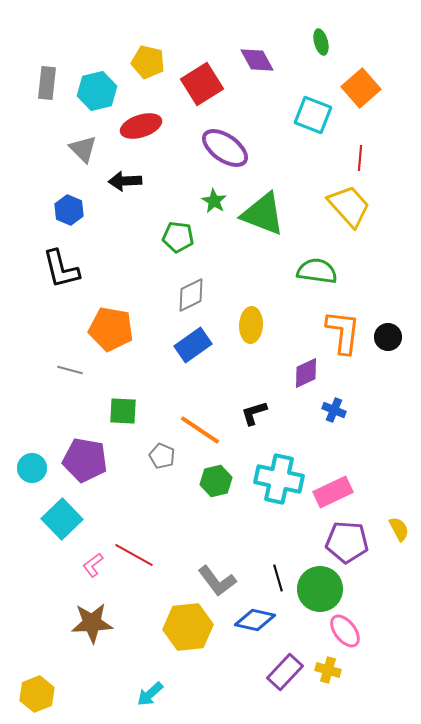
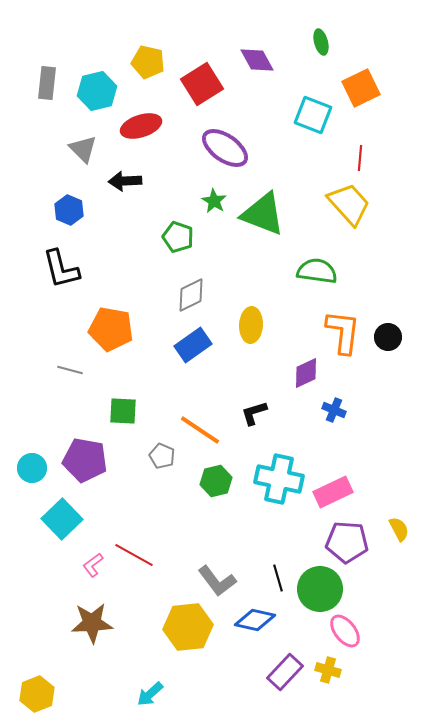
orange square at (361, 88): rotated 15 degrees clockwise
yellow trapezoid at (349, 206): moved 2 px up
green pentagon at (178, 237): rotated 12 degrees clockwise
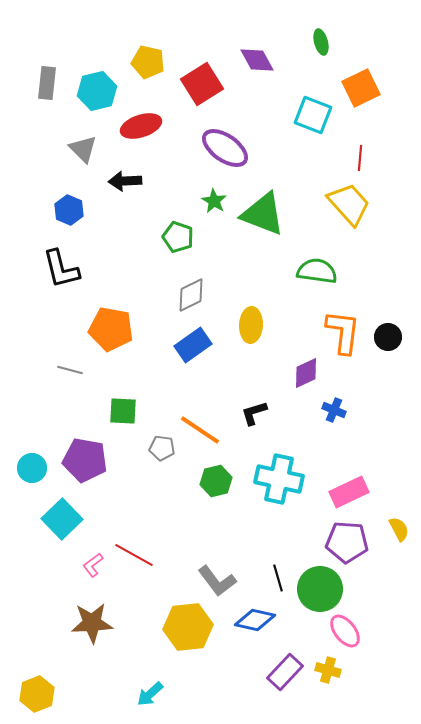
gray pentagon at (162, 456): moved 8 px up; rotated 15 degrees counterclockwise
pink rectangle at (333, 492): moved 16 px right
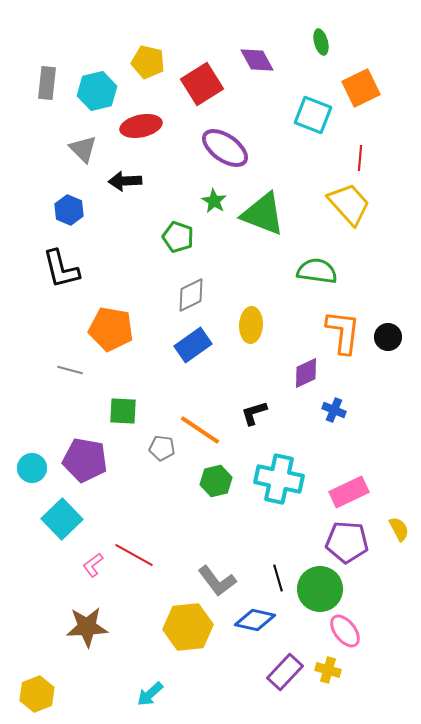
red ellipse at (141, 126): rotated 6 degrees clockwise
brown star at (92, 623): moved 5 px left, 4 px down
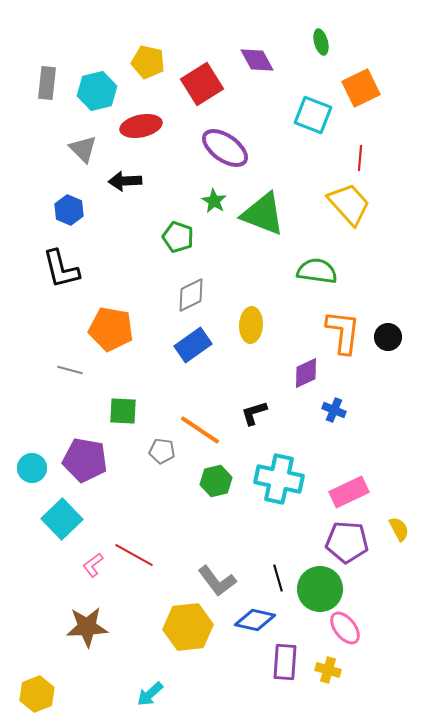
gray pentagon at (162, 448): moved 3 px down
pink ellipse at (345, 631): moved 3 px up
purple rectangle at (285, 672): moved 10 px up; rotated 39 degrees counterclockwise
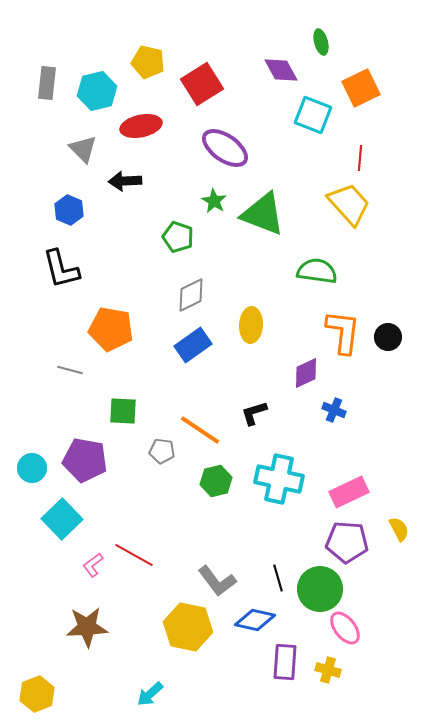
purple diamond at (257, 60): moved 24 px right, 10 px down
yellow hexagon at (188, 627): rotated 18 degrees clockwise
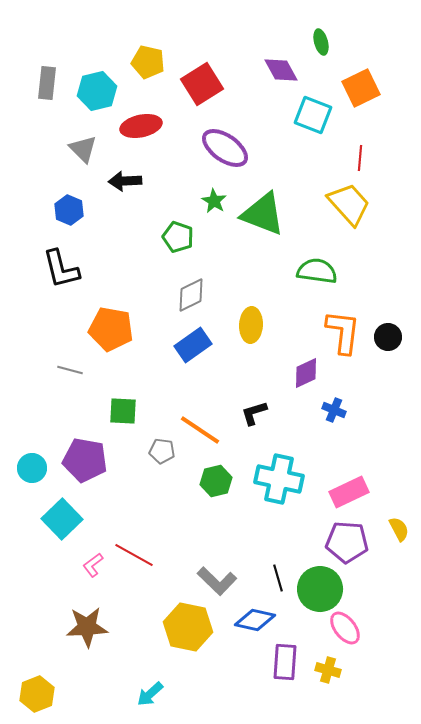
gray L-shape at (217, 581): rotated 9 degrees counterclockwise
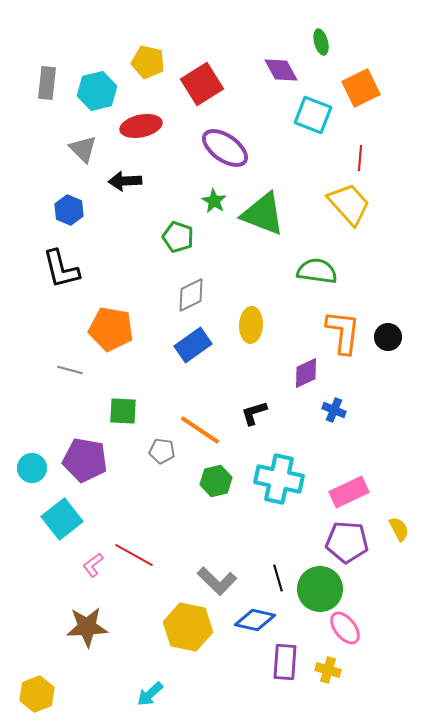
cyan square at (62, 519): rotated 6 degrees clockwise
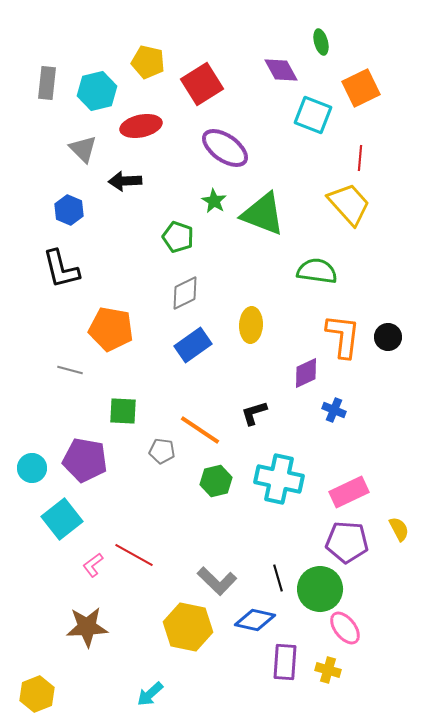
gray diamond at (191, 295): moved 6 px left, 2 px up
orange L-shape at (343, 332): moved 4 px down
